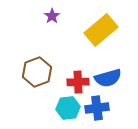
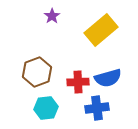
cyan hexagon: moved 22 px left
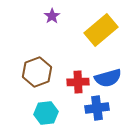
cyan hexagon: moved 5 px down
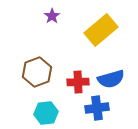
blue semicircle: moved 3 px right, 1 px down
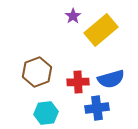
purple star: moved 21 px right
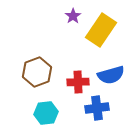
yellow rectangle: rotated 16 degrees counterclockwise
blue semicircle: moved 4 px up
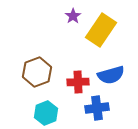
cyan hexagon: rotated 15 degrees counterclockwise
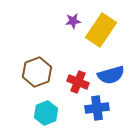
purple star: moved 5 px down; rotated 28 degrees clockwise
red cross: rotated 25 degrees clockwise
